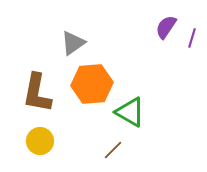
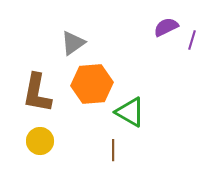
purple semicircle: rotated 30 degrees clockwise
purple line: moved 2 px down
brown line: rotated 45 degrees counterclockwise
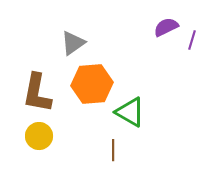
yellow circle: moved 1 px left, 5 px up
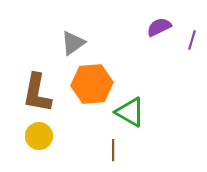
purple semicircle: moved 7 px left
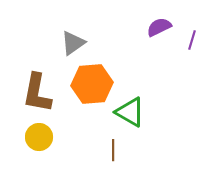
yellow circle: moved 1 px down
